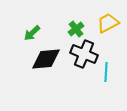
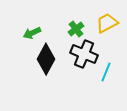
yellow trapezoid: moved 1 px left
green arrow: rotated 18 degrees clockwise
black diamond: rotated 56 degrees counterclockwise
cyan line: rotated 18 degrees clockwise
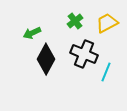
green cross: moved 1 px left, 8 px up
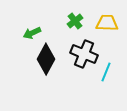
yellow trapezoid: rotated 30 degrees clockwise
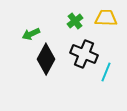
yellow trapezoid: moved 1 px left, 5 px up
green arrow: moved 1 px left, 1 px down
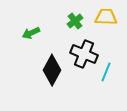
yellow trapezoid: moved 1 px up
green arrow: moved 1 px up
black diamond: moved 6 px right, 11 px down
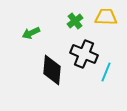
black diamond: rotated 24 degrees counterclockwise
